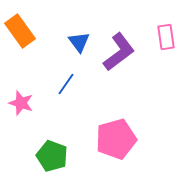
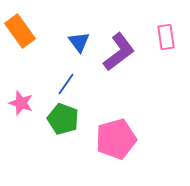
green pentagon: moved 11 px right, 37 px up
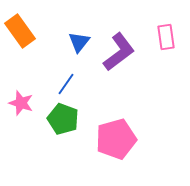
blue triangle: rotated 15 degrees clockwise
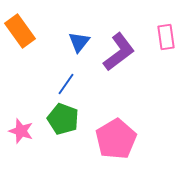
pink star: moved 28 px down
pink pentagon: rotated 15 degrees counterclockwise
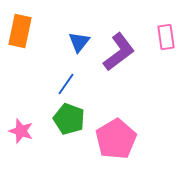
orange rectangle: rotated 48 degrees clockwise
green pentagon: moved 6 px right
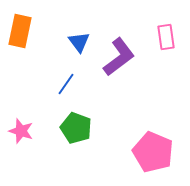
blue triangle: rotated 15 degrees counterclockwise
purple L-shape: moved 5 px down
green pentagon: moved 7 px right, 9 px down
pink pentagon: moved 37 px right, 13 px down; rotated 18 degrees counterclockwise
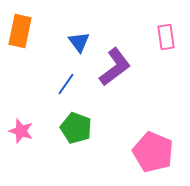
purple L-shape: moved 4 px left, 10 px down
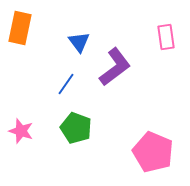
orange rectangle: moved 3 px up
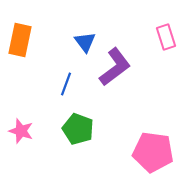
orange rectangle: moved 12 px down
pink rectangle: rotated 10 degrees counterclockwise
blue triangle: moved 6 px right
blue line: rotated 15 degrees counterclockwise
green pentagon: moved 2 px right, 1 px down
pink pentagon: rotated 15 degrees counterclockwise
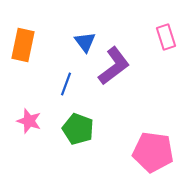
orange rectangle: moved 3 px right, 5 px down
purple L-shape: moved 1 px left, 1 px up
pink star: moved 8 px right, 10 px up
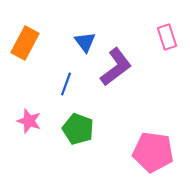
pink rectangle: moved 1 px right
orange rectangle: moved 2 px right, 2 px up; rotated 16 degrees clockwise
purple L-shape: moved 2 px right, 1 px down
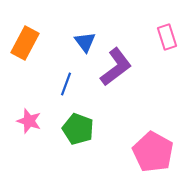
pink pentagon: rotated 21 degrees clockwise
